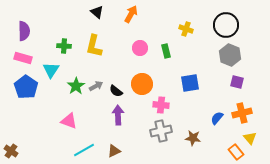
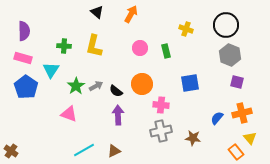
pink triangle: moved 7 px up
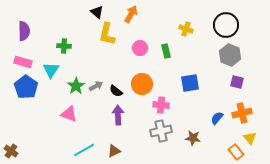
yellow L-shape: moved 13 px right, 12 px up
pink rectangle: moved 4 px down
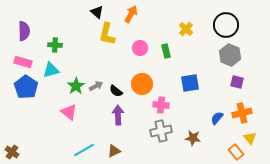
yellow cross: rotated 24 degrees clockwise
green cross: moved 9 px left, 1 px up
cyan triangle: rotated 42 degrees clockwise
pink triangle: moved 2 px up; rotated 18 degrees clockwise
brown cross: moved 1 px right, 1 px down
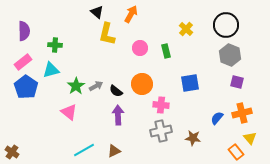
pink rectangle: rotated 54 degrees counterclockwise
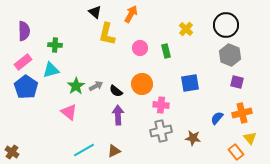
black triangle: moved 2 px left
